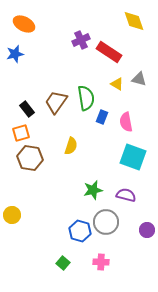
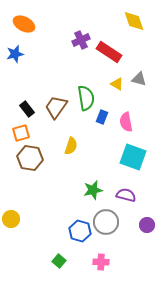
brown trapezoid: moved 5 px down
yellow circle: moved 1 px left, 4 px down
purple circle: moved 5 px up
green square: moved 4 px left, 2 px up
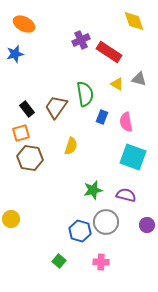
green semicircle: moved 1 px left, 4 px up
